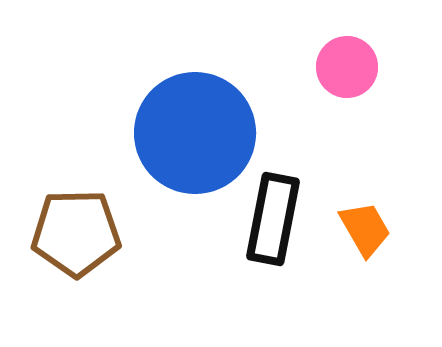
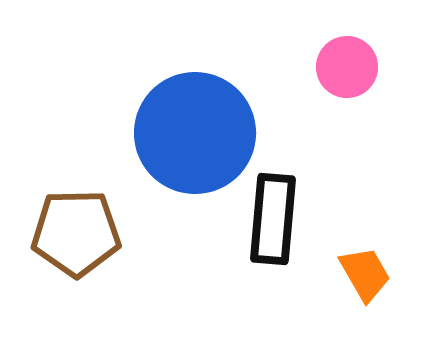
black rectangle: rotated 6 degrees counterclockwise
orange trapezoid: moved 45 px down
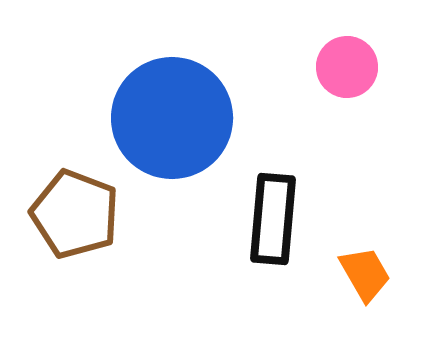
blue circle: moved 23 px left, 15 px up
brown pentagon: moved 1 px left, 19 px up; rotated 22 degrees clockwise
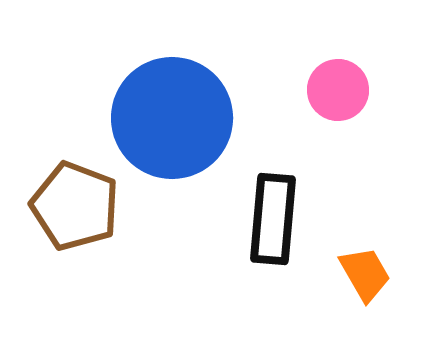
pink circle: moved 9 px left, 23 px down
brown pentagon: moved 8 px up
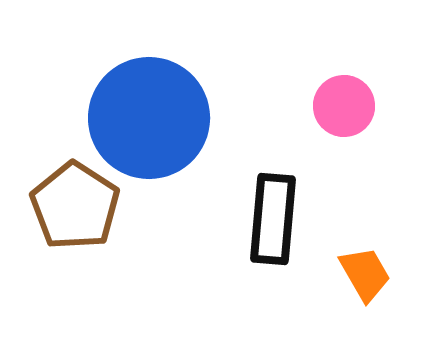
pink circle: moved 6 px right, 16 px down
blue circle: moved 23 px left
brown pentagon: rotated 12 degrees clockwise
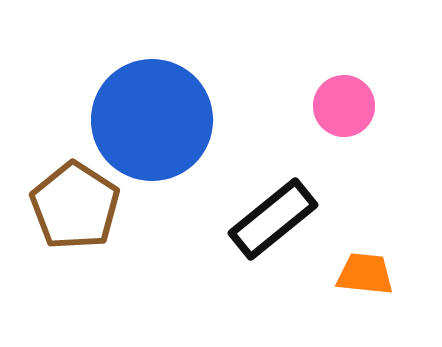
blue circle: moved 3 px right, 2 px down
black rectangle: rotated 46 degrees clockwise
orange trapezoid: rotated 54 degrees counterclockwise
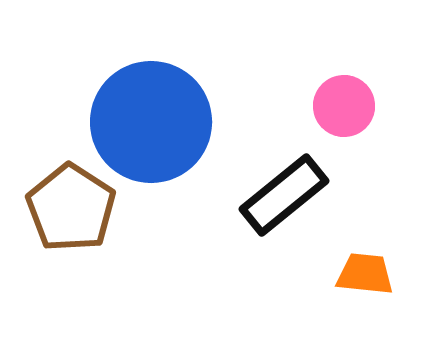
blue circle: moved 1 px left, 2 px down
brown pentagon: moved 4 px left, 2 px down
black rectangle: moved 11 px right, 24 px up
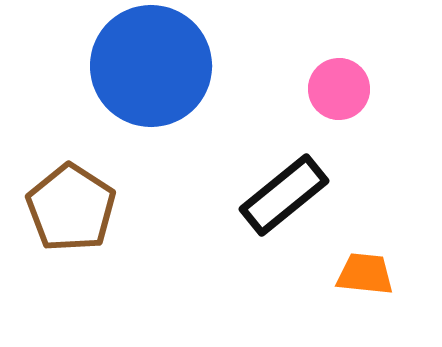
pink circle: moved 5 px left, 17 px up
blue circle: moved 56 px up
